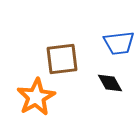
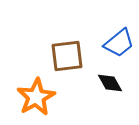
blue trapezoid: rotated 32 degrees counterclockwise
brown square: moved 5 px right, 3 px up
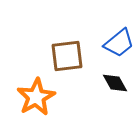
black diamond: moved 5 px right
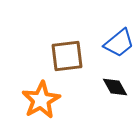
black diamond: moved 4 px down
orange star: moved 5 px right, 3 px down
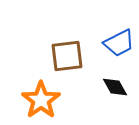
blue trapezoid: rotated 12 degrees clockwise
orange star: rotated 6 degrees counterclockwise
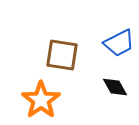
brown square: moved 5 px left, 1 px up; rotated 16 degrees clockwise
